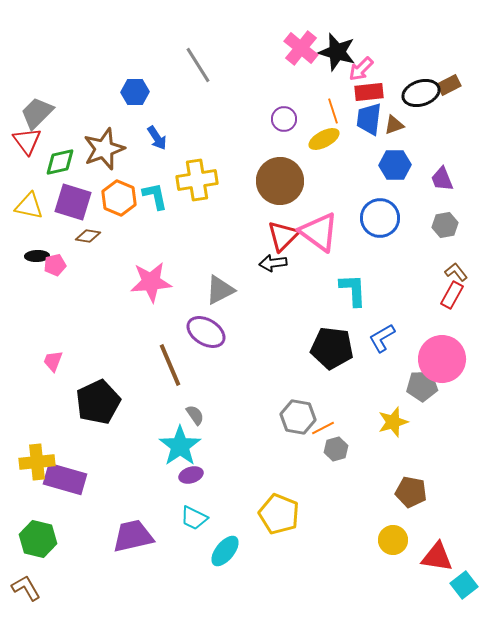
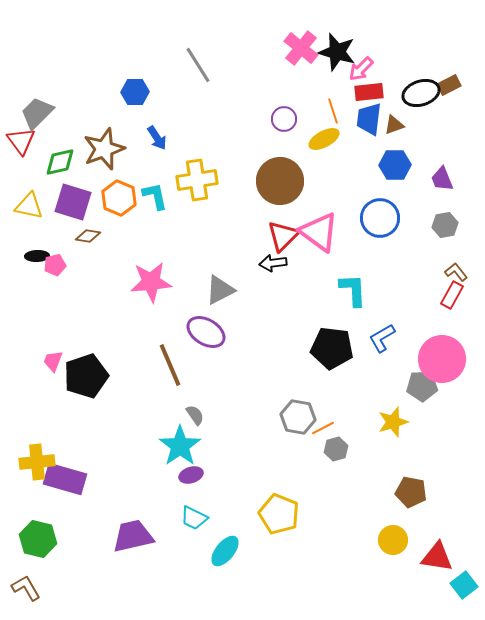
red triangle at (27, 141): moved 6 px left
black pentagon at (98, 402): moved 12 px left, 26 px up; rotated 6 degrees clockwise
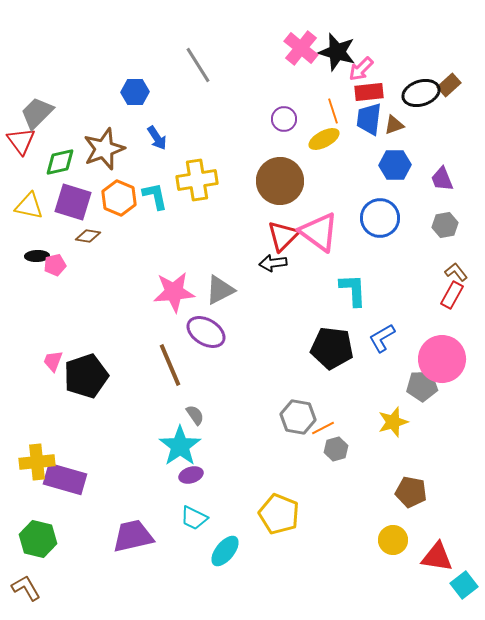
brown rectangle at (449, 85): rotated 15 degrees counterclockwise
pink star at (151, 282): moved 23 px right, 10 px down
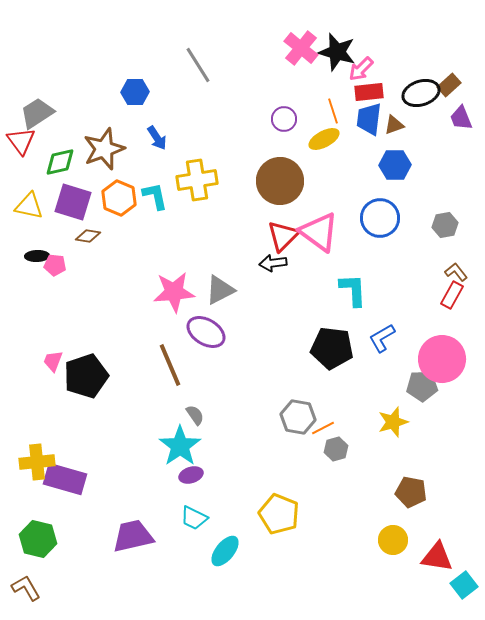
gray trapezoid at (37, 113): rotated 12 degrees clockwise
purple trapezoid at (442, 179): moved 19 px right, 61 px up
pink pentagon at (55, 265): rotated 20 degrees clockwise
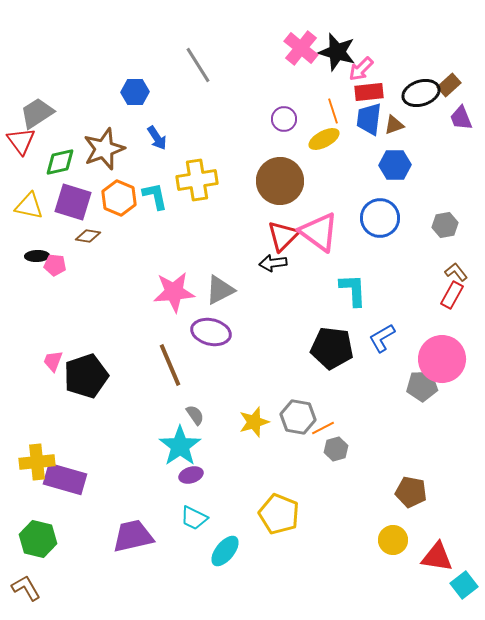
purple ellipse at (206, 332): moved 5 px right; rotated 18 degrees counterclockwise
yellow star at (393, 422): moved 139 px left
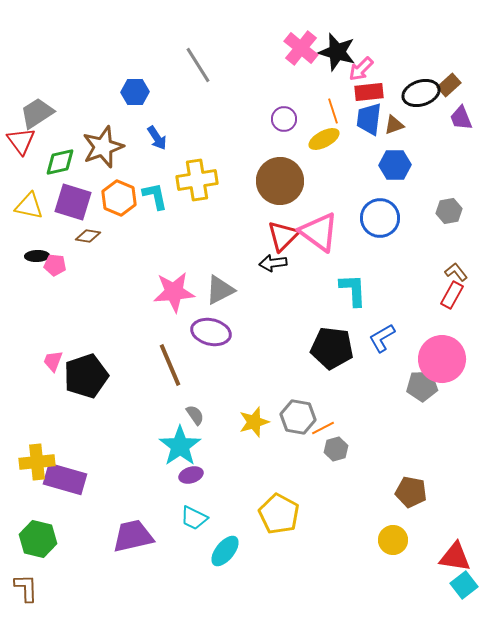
brown star at (104, 149): moved 1 px left, 2 px up
gray hexagon at (445, 225): moved 4 px right, 14 px up
yellow pentagon at (279, 514): rotated 6 degrees clockwise
red triangle at (437, 557): moved 18 px right
brown L-shape at (26, 588): rotated 28 degrees clockwise
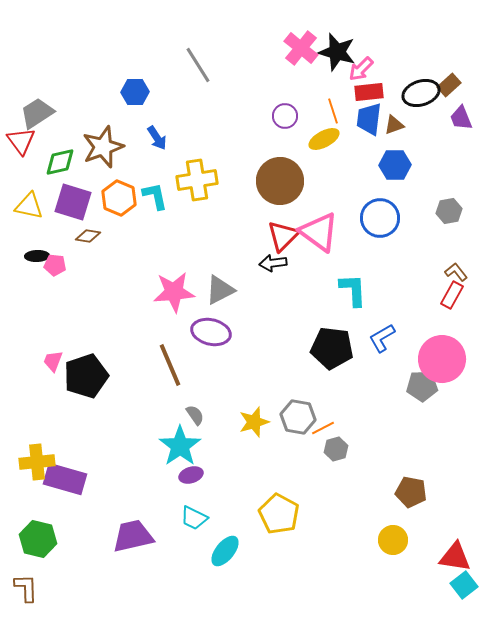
purple circle at (284, 119): moved 1 px right, 3 px up
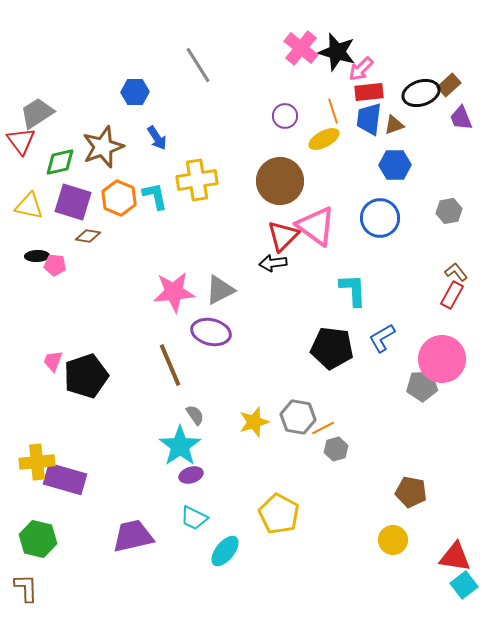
pink triangle at (319, 232): moved 3 px left, 6 px up
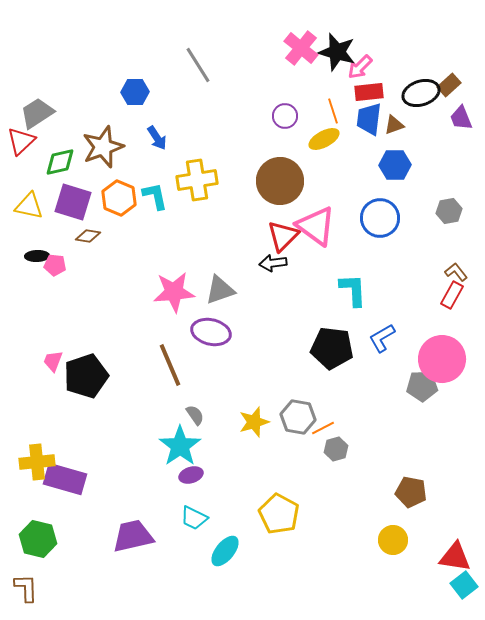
pink arrow at (361, 69): moved 1 px left, 2 px up
red triangle at (21, 141): rotated 24 degrees clockwise
gray triangle at (220, 290): rotated 8 degrees clockwise
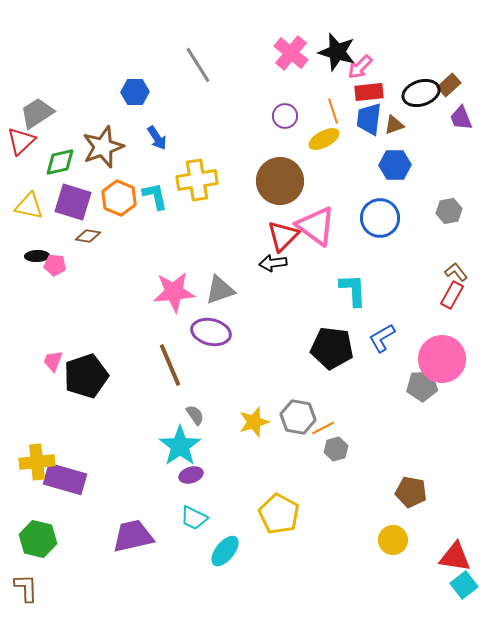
pink cross at (301, 48): moved 10 px left, 5 px down
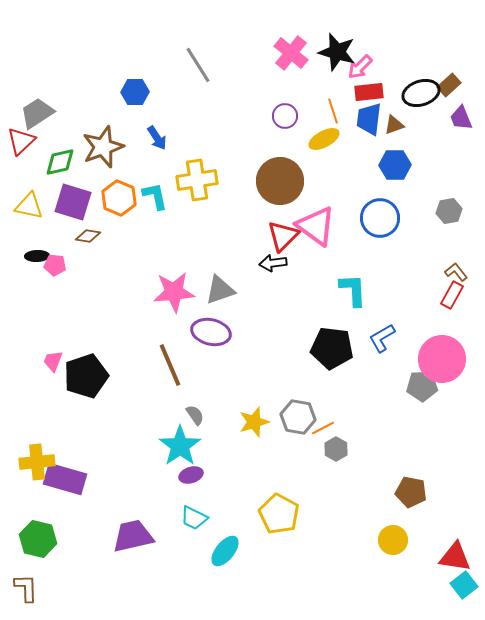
gray hexagon at (336, 449): rotated 15 degrees counterclockwise
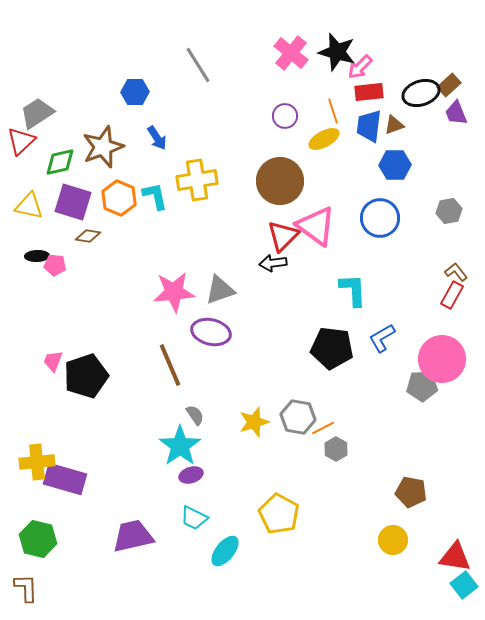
purple trapezoid at (461, 118): moved 5 px left, 5 px up
blue trapezoid at (369, 119): moved 7 px down
